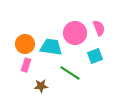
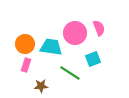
cyan square: moved 2 px left, 3 px down
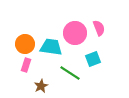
brown star: rotated 24 degrees counterclockwise
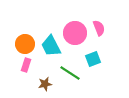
cyan trapezoid: moved 1 px up; rotated 125 degrees counterclockwise
brown star: moved 4 px right, 2 px up; rotated 16 degrees clockwise
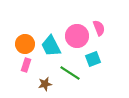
pink circle: moved 2 px right, 3 px down
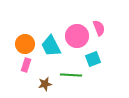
green line: moved 1 px right, 2 px down; rotated 30 degrees counterclockwise
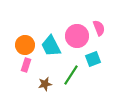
orange circle: moved 1 px down
green line: rotated 60 degrees counterclockwise
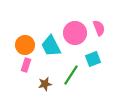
pink circle: moved 2 px left, 3 px up
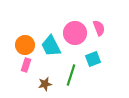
green line: rotated 15 degrees counterclockwise
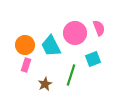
brown star: rotated 16 degrees counterclockwise
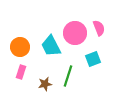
orange circle: moved 5 px left, 2 px down
pink rectangle: moved 5 px left, 7 px down
green line: moved 3 px left, 1 px down
brown star: rotated 16 degrees clockwise
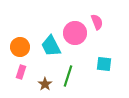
pink semicircle: moved 2 px left, 6 px up
cyan square: moved 11 px right, 5 px down; rotated 28 degrees clockwise
brown star: rotated 24 degrees counterclockwise
